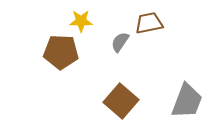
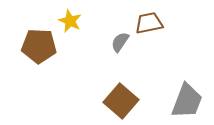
yellow star: moved 11 px left; rotated 25 degrees clockwise
brown pentagon: moved 22 px left, 6 px up
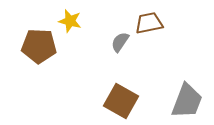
yellow star: rotated 10 degrees counterclockwise
brown square: rotated 12 degrees counterclockwise
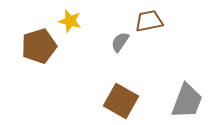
brown trapezoid: moved 2 px up
brown pentagon: rotated 20 degrees counterclockwise
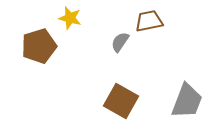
yellow star: moved 3 px up
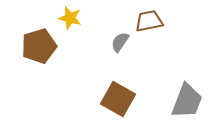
brown square: moved 3 px left, 2 px up
